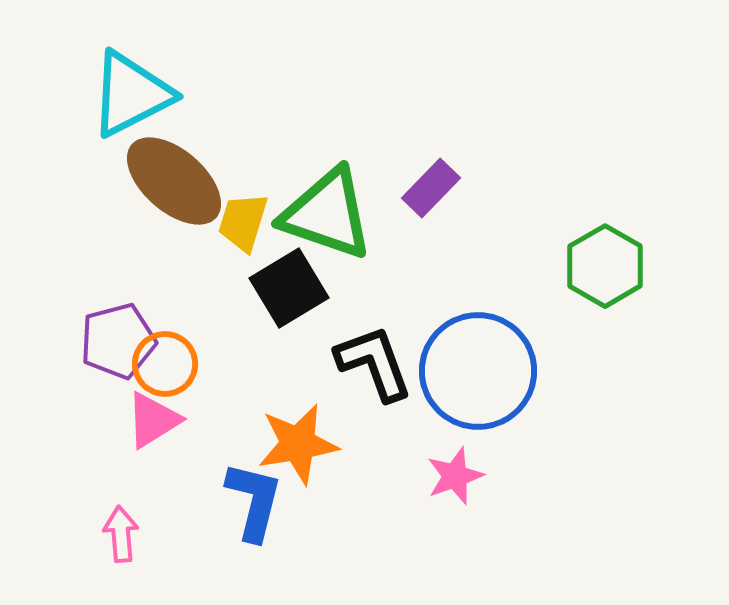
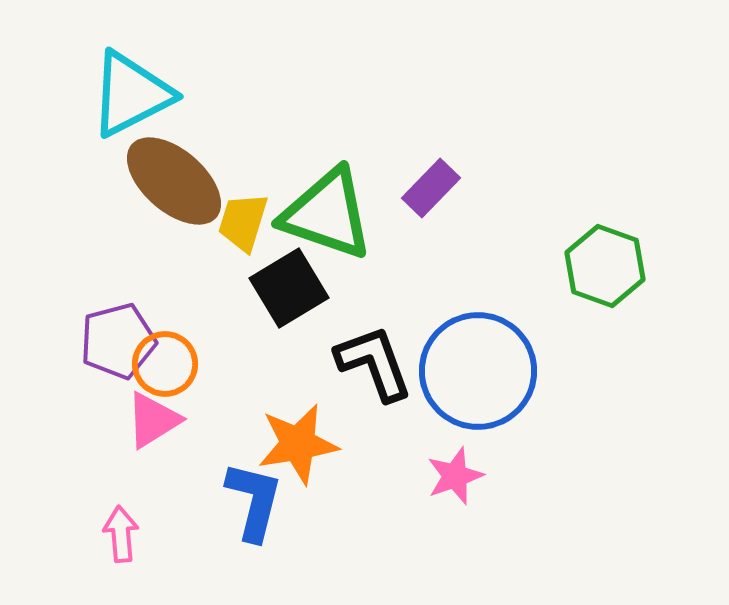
green hexagon: rotated 10 degrees counterclockwise
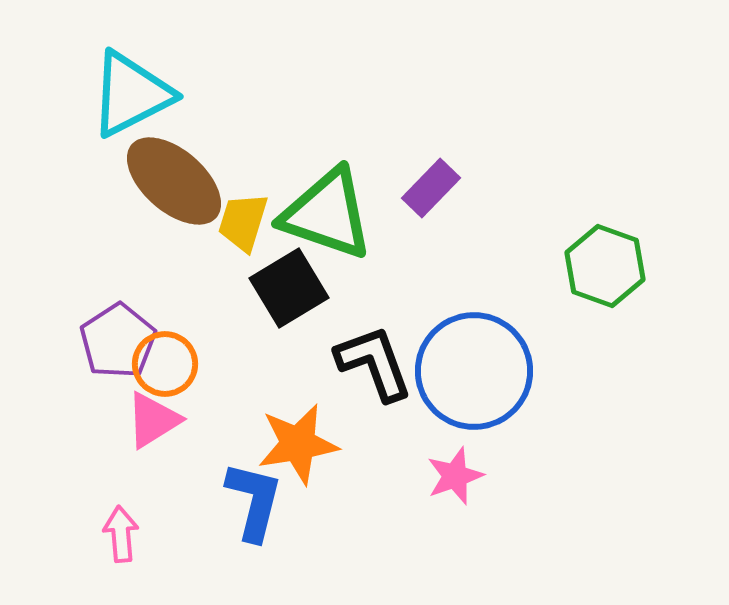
purple pentagon: rotated 18 degrees counterclockwise
blue circle: moved 4 px left
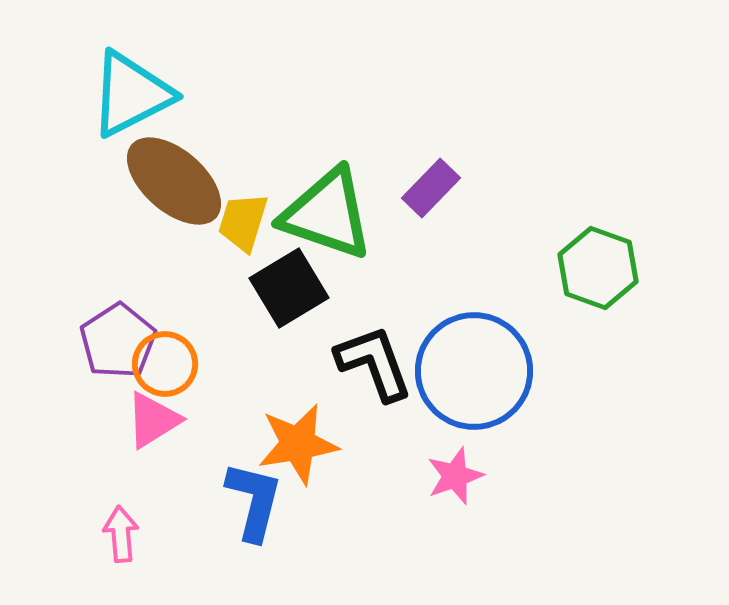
green hexagon: moved 7 px left, 2 px down
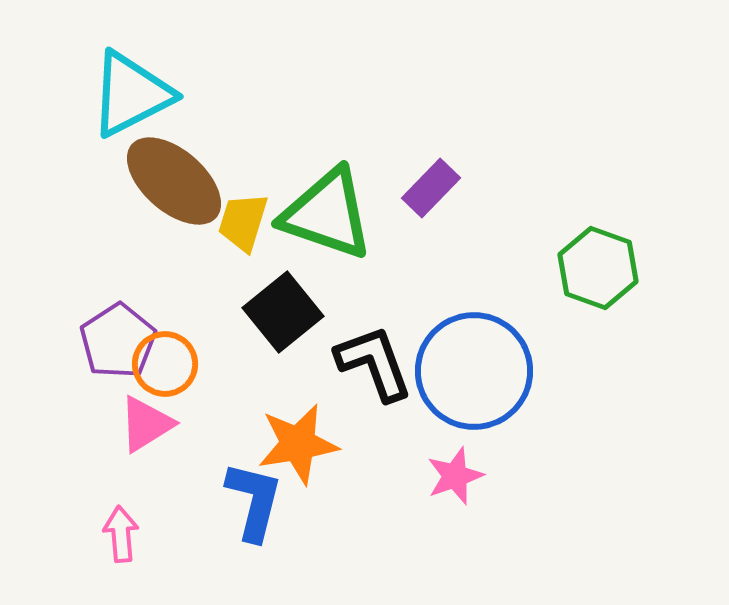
black square: moved 6 px left, 24 px down; rotated 8 degrees counterclockwise
pink triangle: moved 7 px left, 4 px down
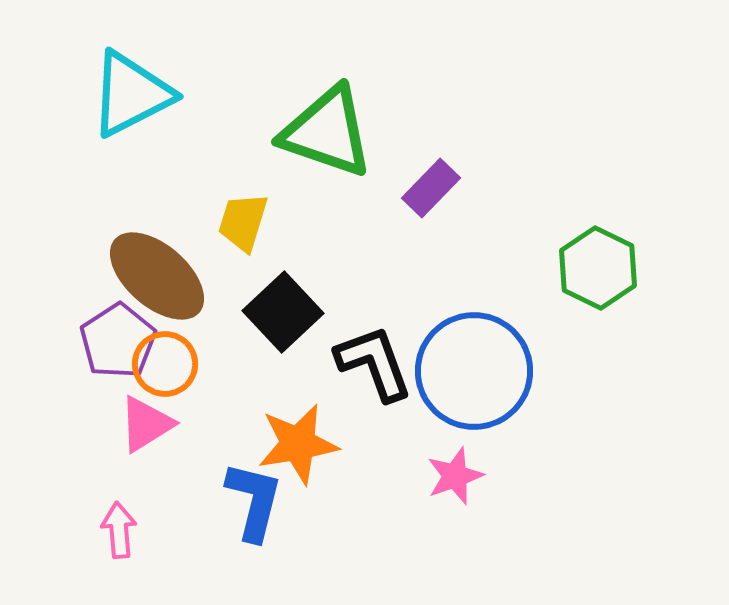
brown ellipse: moved 17 px left, 95 px down
green triangle: moved 82 px up
green hexagon: rotated 6 degrees clockwise
black square: rotated 4 degrees counterclockwise
pink arrow: moved 2 px left, 4 px up
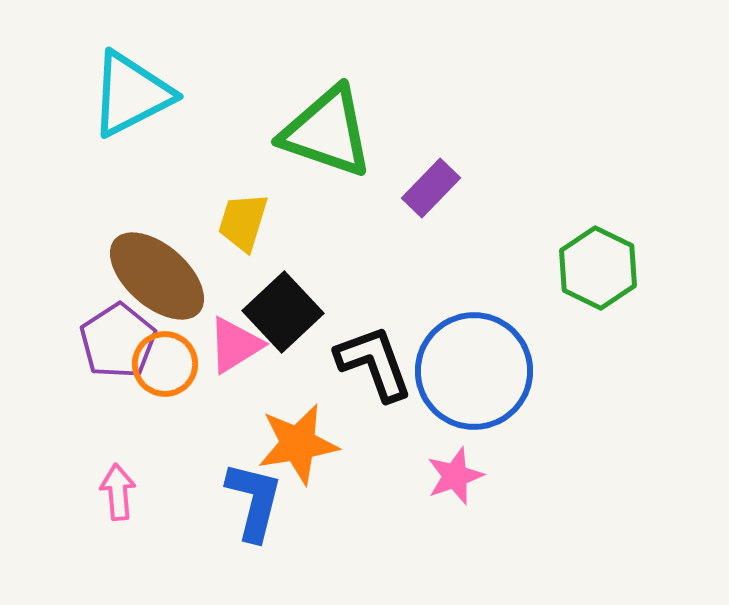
pink triangle: moved 89 px right, 79 px up
pink arrow: moved 1 px left, 38 px up
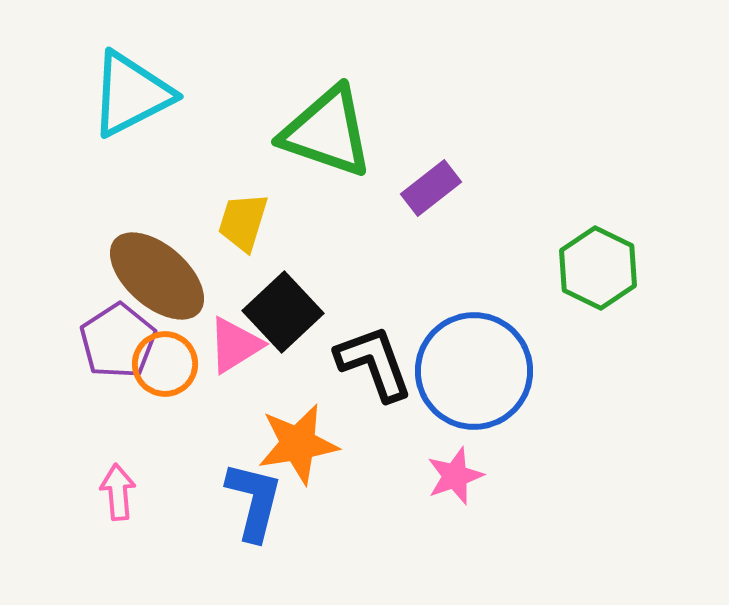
purple rectangle: rotated 8 degrees clockwise
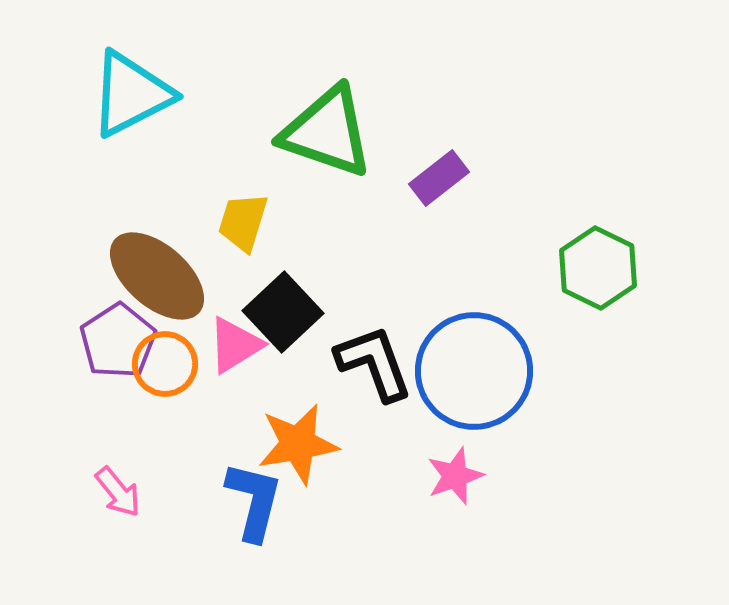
purple rectangle: moved 8 px right, 10 px up
pink arrow: rotated 146 degrees clockwise
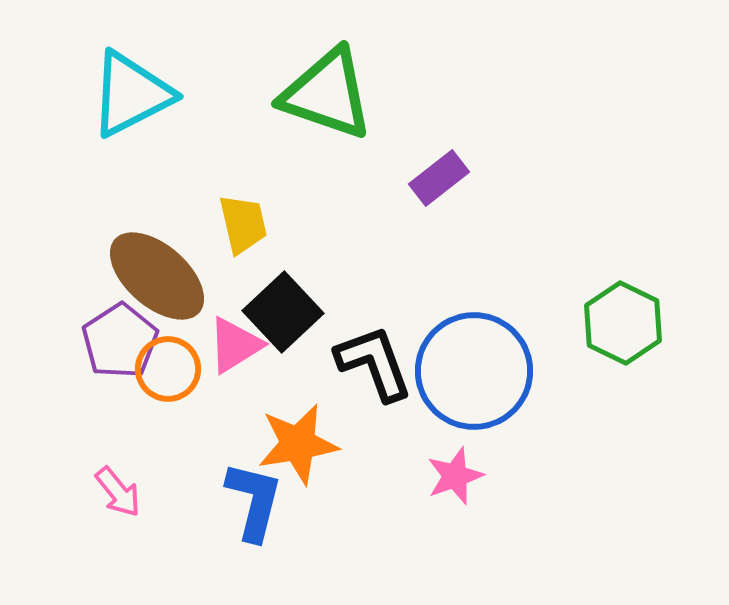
green triangle: moved 38 px up
yellow trapezoid: moved 2 px down; rotated 150 degrees clockwise
green hexagon: moved 25 px right, 55 px down
purple pentagon: moved 2 px right
orange circle: moved 3 px right, 5 px down
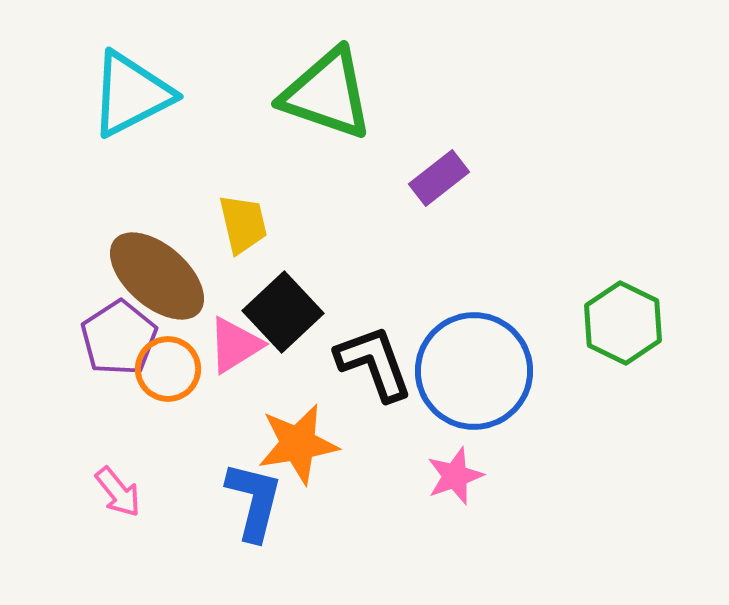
purple pentagon: moved 1 px left, 3 px up
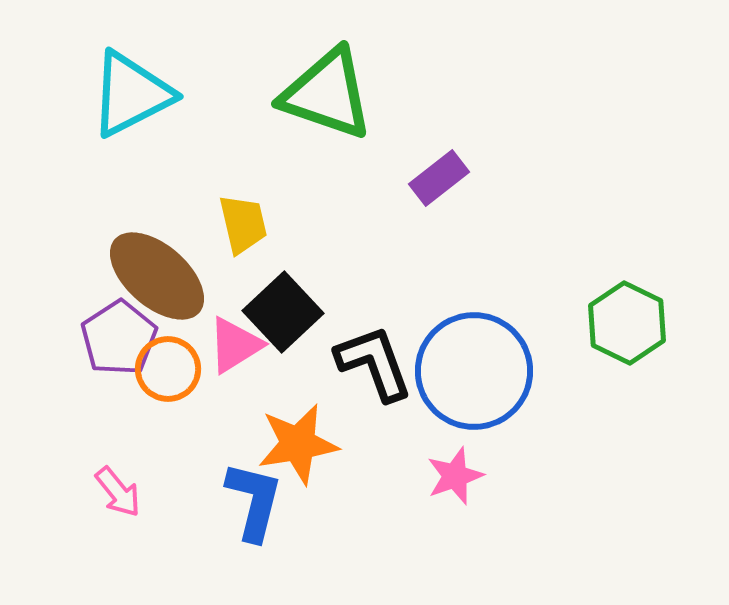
green hexagon: moved 4 px right
